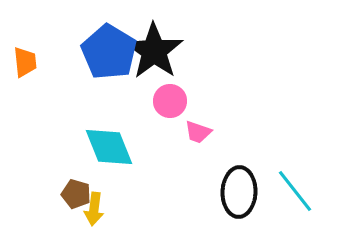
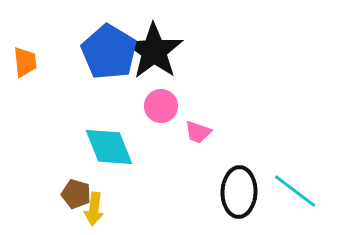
pink circle: moved 9 px left, 5 px down
cyan line: rotated 15 degrees counterclockwise
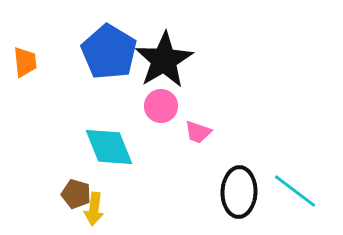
black star: moved 10 px right, 9 px down; rotated 6 degrees clockwise
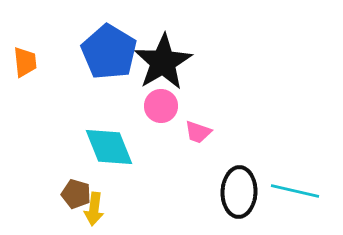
black star: moved 1 px left, 2 px down
cyan line: rotated 24 degrees counterclockwise
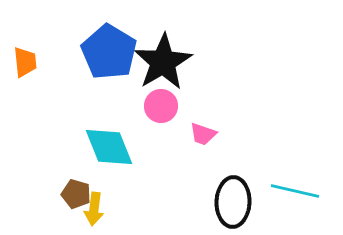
pink trapezoid: moved 5 px right, 2 px down
black ellipse: moved 6 px left, 10 px down
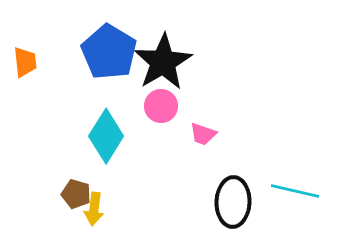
cyan diamond: moved 3 px left, 11 px up; rotated 54 degrees clockwise
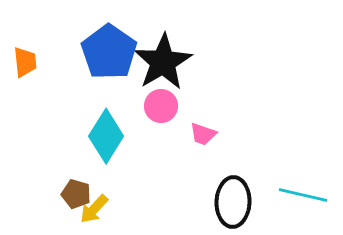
blue pentagon: rotated 4 degrees clockwise
cyan line: moved 8 px right, 4 px down
yellow arrow: rotated 36 degrees clockwise
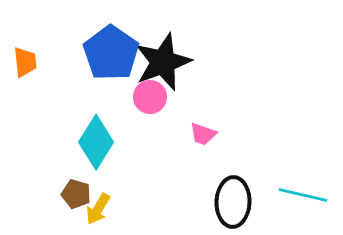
blue pentagon: moved 2 px right, 1 px down
black star: rotated 10 degrees clockwise
pink circle: moved 11 px left, 9 px up
cyan diamond: moved 10 px left, 6 px down
yellow arrow: moved 4 px right; rotated 12 degrees counterclockwise
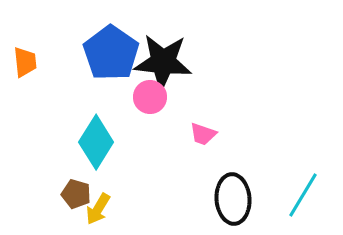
black star: rotated 26 degrees clockwise
cyan line: rotated 72 degrees counterclockwise
black ellipse: moved 3 px up; rotated 6 degrees counterclockwise
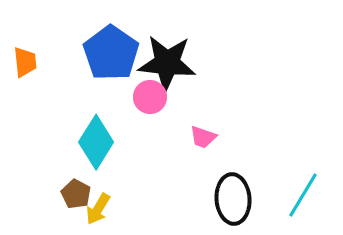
black star: moved 4 px right, 1 px down
pink trapezoid: moved 3 px down
brown pentagon: rotated 12 degrees clockwise
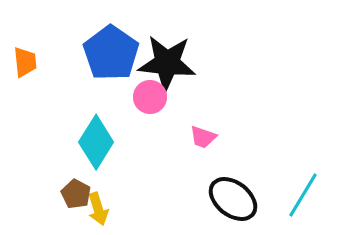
black ellipse: rotated 48 degrees counterclockwise
yellow arrow: rotated 48 degrees counterclockwise
